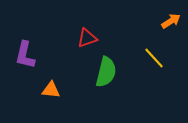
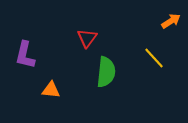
red triangle: rotated 35 degrees counterclockwise
green semicircle: rotated 8 degrees counterclockwise
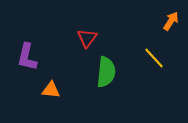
orange arrow: rotated 24 degrees counterclockwise
purple L-shape: moved 2 px right, 2 px down
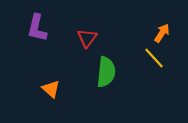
orange arrow: moved 9 px left, 12 px down
purple L-shape: moved 10 px right, 29 px up
orange triangle: moved 1 px up; rotated 36 degrees clockwise
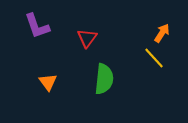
purple L-shape: moved 2 px up; rotated 32 degrees counterclockwise
green semicircle: moved 2 px left, 7 px down
orange triangle: moved 3 px left, 7 px up; rotated 12 degrees clockwise
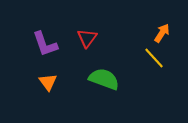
purple L-shape: moved 8 px right, 18 px down
green semicircle: rotated 76 degrees counterclockwise
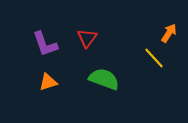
orange arrow: moved 7 px right
orange triangle: rotated 48 degrees clockwise
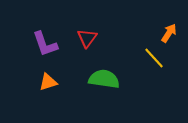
green semicircle: rotated 12 degrees counterclockwise
